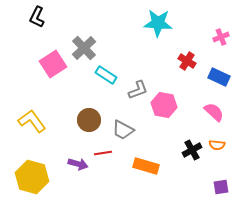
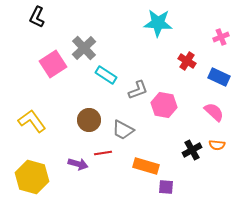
purple square: moved 55 px left; rotated 14 degrees clockwise
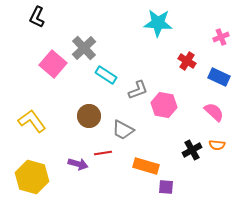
pink square: rotated 16 degrees counterclockwise
brown circle: moved 4 px up
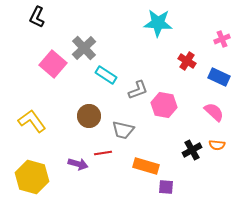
pink cross: moved 1 px right, 2 px down
gray trapezoid: rotated 15 degrees counterclockwise
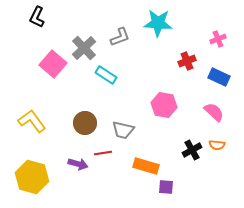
pink cross: moved 4 px left
red cross: rotated 36 degrees clockwise
gray L-shape: moved 18 px left, 53 px up
brown circle: moved 4 px left, 7 px down
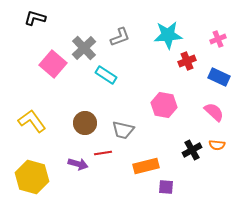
black L-shape: moved 2 px left, 1 px down; rotated 80 degrees clockwise
cyan star: moved 10 px right, 12 px down; rotated 8 degrees counterclockwise
orange rectangle: rotated 30 degrees counterclockwise
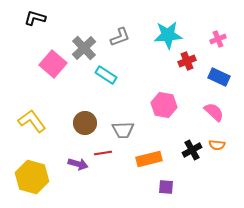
gray trapezoid: rotated 15 degrees counterclockwise
orange rectangle: moved 3 px right, 7 px up
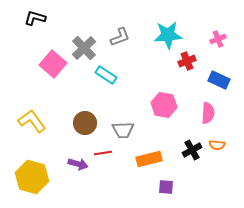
blue rectangle: moved 3 px down
pink semicircle: moved 6 px left, 1 px down; rotated 50 degrees clockwise
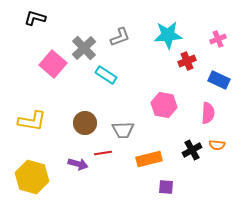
yellow L-shape: rotated 136 degrees clockwise
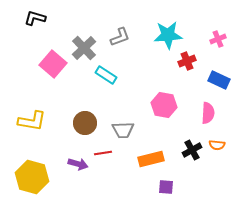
orange rectangle: moved 2 px right
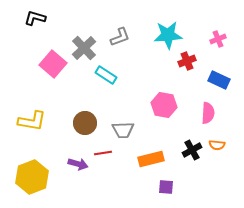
yellow hexagon: rotated 24 degrees clockwise
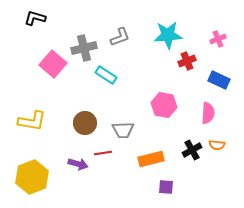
gray cross: rotated 30 degrees clockwise
